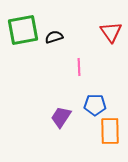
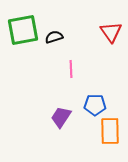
pink line: moved 8 px left, 2 px down
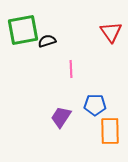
black semicircle: moved 7 px left, 4 px down
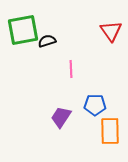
red triangle: moved 1 px up
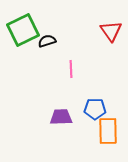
green square: rotated 16 degrees counterclockwise
blue pentagon: moved 4 px down
purple trapezoid: rotated 55 degrees clockwise
orange rectangle: moved 2 px left
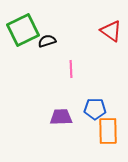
red triangle: rotated 20 degrees counterclockwise
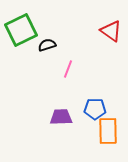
green square: moved 2 px left
black semicircle: moved 4 px down
pink line: moved 3 px left; rotated 24 degrees clockwise
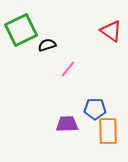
pink line: rotated 18 degrees clockwise
purple trapezoid: moved 6 px right, 7 px down
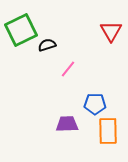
red triangle: rotated 25 degrees clockwise
blue pentagon: moved 5 px up
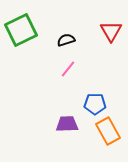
black semicircle: moved 19 px right, 5 px up
orange rectangle: rotated 28 degrees counterclockwise
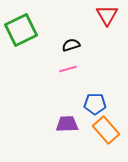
red triangle: moved 4 px left, 16 px up
black semicircle: moved 5 px right, 5 px down
pink line: rotated 36 degrees clockwise
orange rectangle: moved 2 px left, 1 px up; rotated 12 degrees counterclockwise
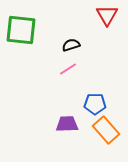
green square: rotated 32 degrees clockwise
pink line: rotated 18 degrees counterclockwise
